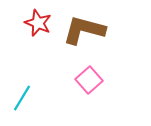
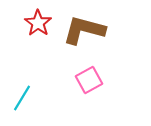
red star: rotated 12 degrees clockwise
pink square: rotated 12 degrees clockwise
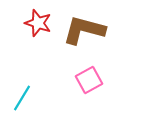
red star: rotated 16 degrees counterclockwise
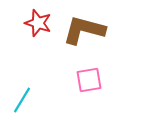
pink square: rotated 20 degrees clockwise
cyan line: moved 2 px down
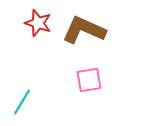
brown L-shape: rotated 9 degrees clockwise
cyan line: moved 2 px down
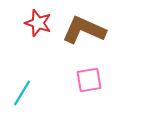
cyan line: moved 9 px up
